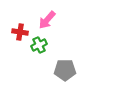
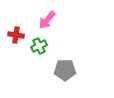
red cross: moved 4 px left, 3 px down
green cross: moved 1 px down
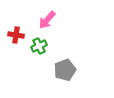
gray pentagon: rotated 20 degrees counterclockwise
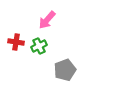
red cross: moved 7 px down
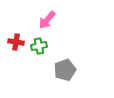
green cross: rotated 14 degrees clockwise
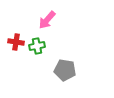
green cross: moved 2 px left
gray pentagon: rotated 30 degrees clockwise
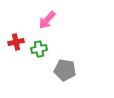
red cross: rotated 21 degrees counterclockwise
green cross: moved 2 px right, 3 px down
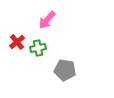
red cross: moved 1 px right; rotated 28 degrees counterclockwise
green cross: moved 1 px left, 1 px up
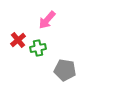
red cross: moved 1 px right, 2 px up
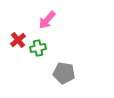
gray pentagon: moved 1 px left, 3 px down
